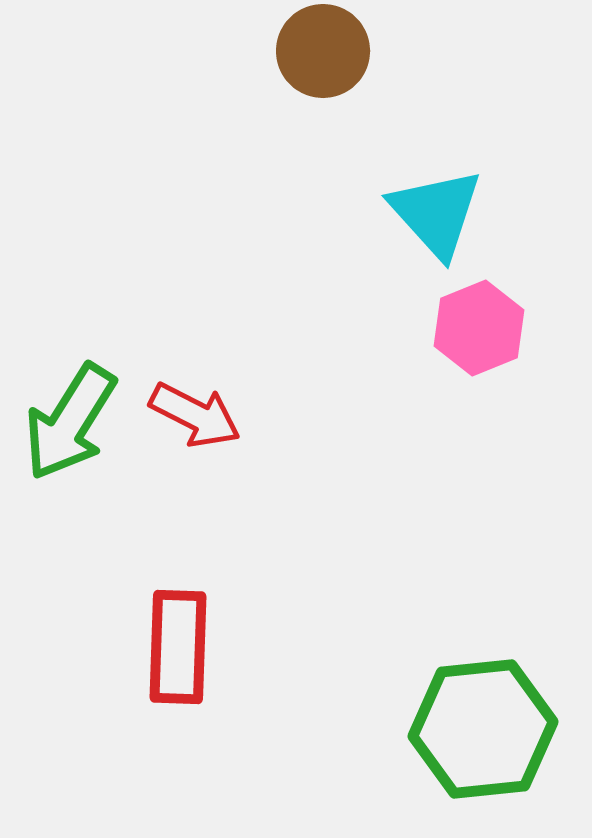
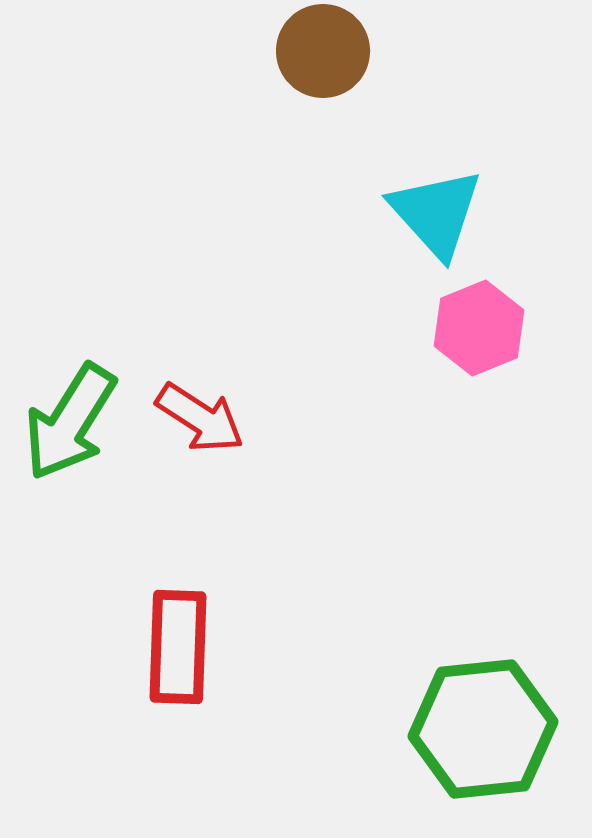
red arrow: moved 5 px right, 3 px down; rotated 6 degrees clockwise
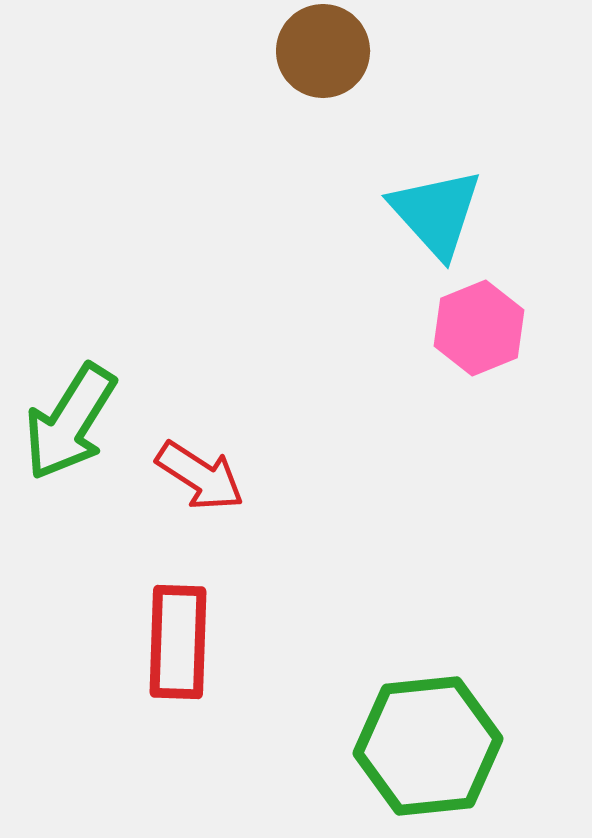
red arrow: moved 58 px down
red rectangle: moved 5 px up
green hexagon: moved 55 px left, 17 px down
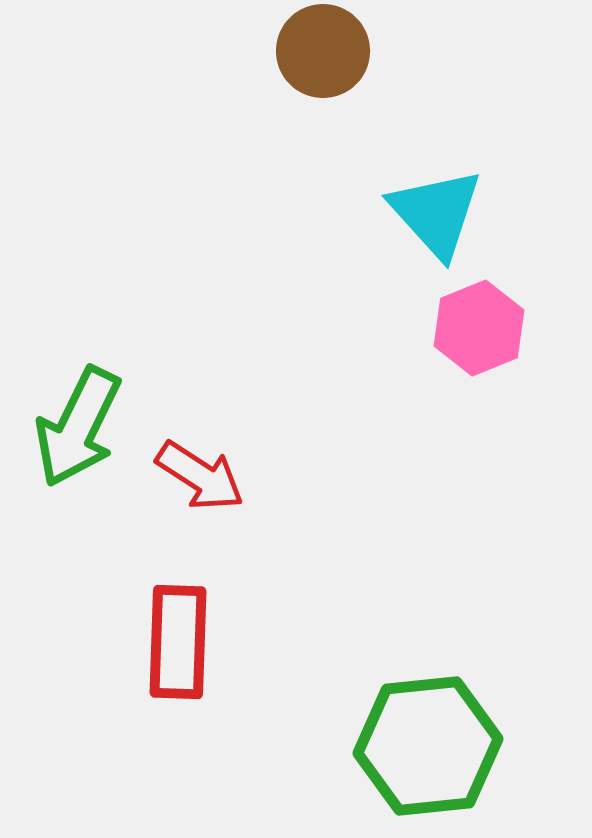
green arrow: moved 8 px right, 5 px down; rotated 6 degrees counterclockwise
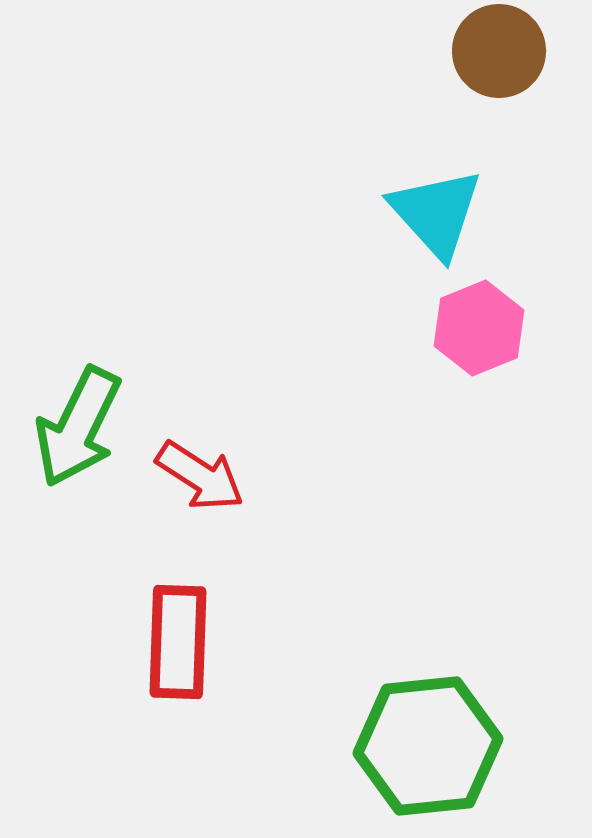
brown circle: moved 176 px right
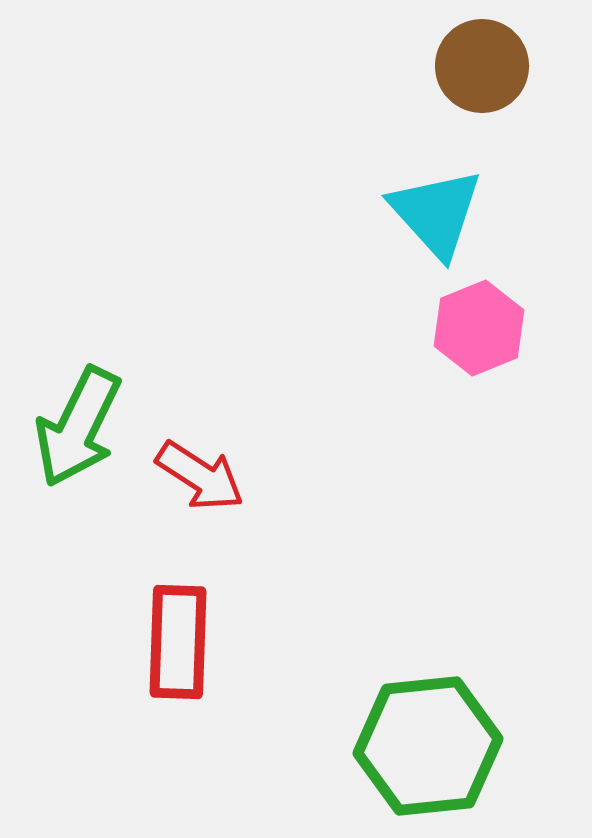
brown circle: moved 17 px left, 15 px down
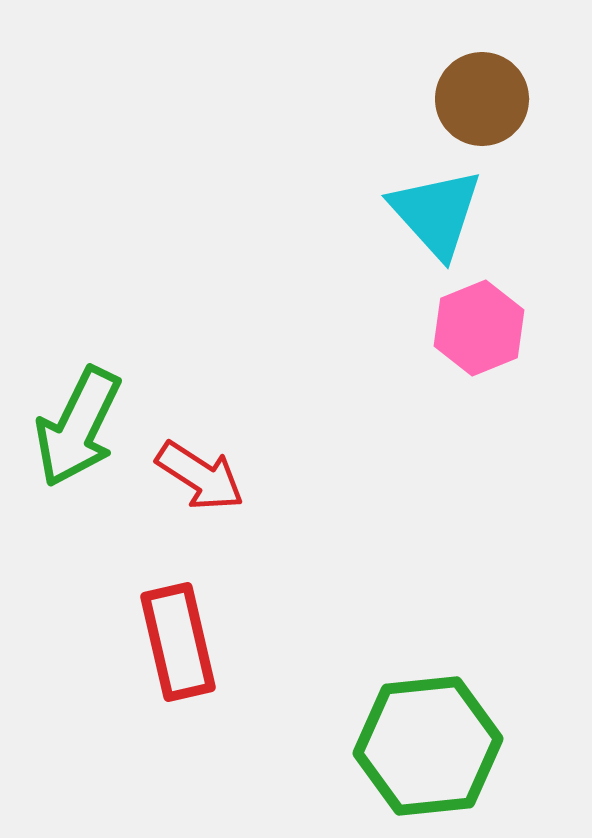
brown circle: moved 33 px down
red rectangle: rotated 15 degrees counterclockwise
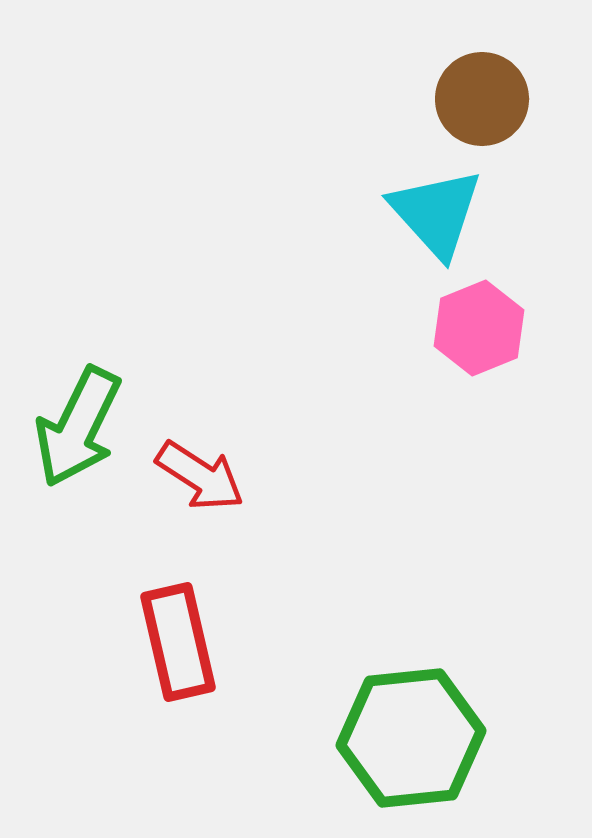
green hexagon: moved 17 px left, 8 px up
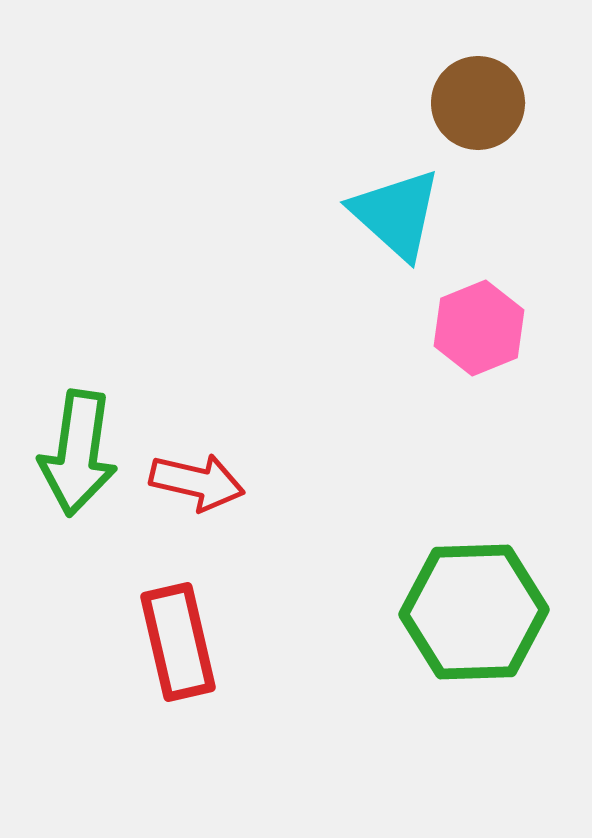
brown circle: moved 4 px left, 4 px down
cyan triangle: moved 40 px left, 1 px down; rotated 6 degrees counterclockwise
green arrow: moved 26 px down; rotated 18 degrees counterclockwise
red arrow: moved 3 px left, 6 px down; rotated 20 degrees counterclockwise
green hexagon: moved 63 px right, 126 px up; rotated 4 degrees clockwise
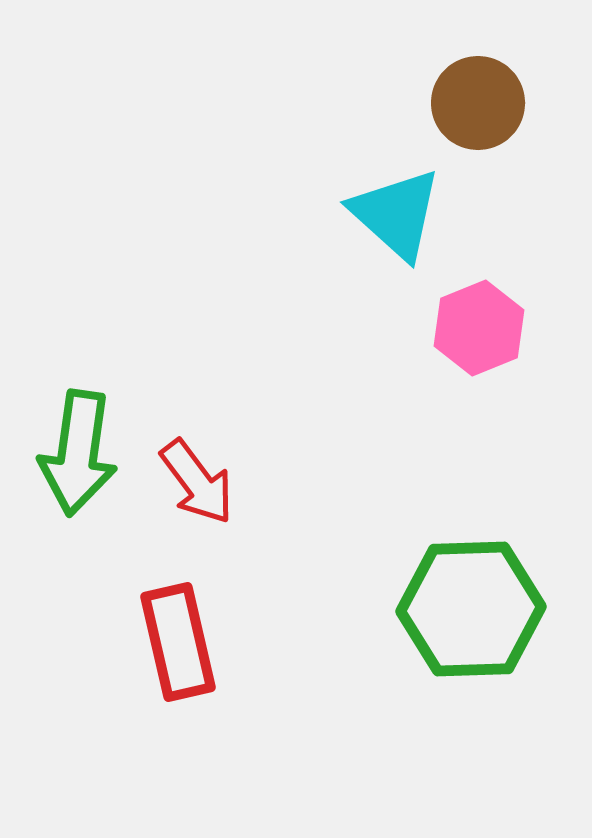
red arrow: rotated 40 degrees clockwise
green hexagon: moved 3 px left, 3 px up
